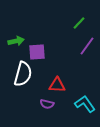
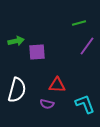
green line: rotated 32 degrees clockwise
white semicircle: moved 6 px left, 16 px down
cyan L-shape: rotated 15 degrees clockwise
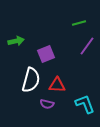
purple square: moved 9 px right, 2 px down; rotated 18 degrees counterclockwise
white semicircle: moved 14 px right, 10 px up
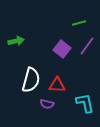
purple square: moved 16 px right, 5 px up; rotated 30 degrees counterclockwise
cyan L-shape: moved 1 px up; rotated 10 degrees clockwise
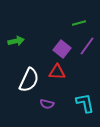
white semicircle: moved 2 px left; rotated 10 degrees clockwise
red triangle: moved 13 px up
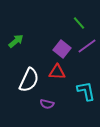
green line: rotated 64 degrees clockwise
green arrow: rotated 28 degrees counterclockwise
purple line: rotated 18 degrees clockwise
cyan L-shape: moved 1 px right, 12 px up
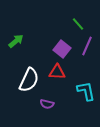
green line: moved 1 px left, 1 px down
purple line: rotated 30 degrees counterclockwise
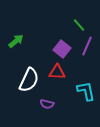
green line: moved 1 px right, 1 px down
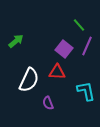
purple square: moved 2 px right
purple semicircle: moved 1 px right, 1 px up; rotated 56 degrees clockwise
